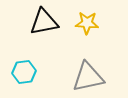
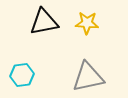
cyan hexagon: moved 2 px left, 3 px down
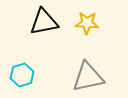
cyan hexagon: rotated 10 degrees counterclockwise
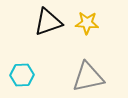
black triangle: moved 4 px right; rotated 8 degrees counterclockwise
cyan hexagon: rotated 15 degrees clockwise
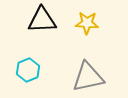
black triangle: moved 6 px left, 2 px up; rotated 16 degrees clockwise
cyan hexagon: moved 6 px right, 5 px up; rotated 20 degrees counterclockwise
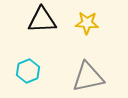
cyan hexagon: moved 1 px down
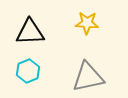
black triangle: moved 12 px left, 12 px down
